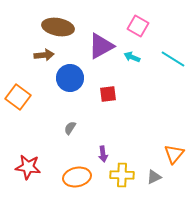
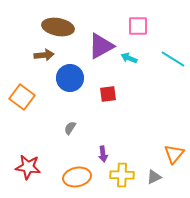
pink square: rotated 30 degrees counterclockwise
cyan arrow: moved 3 px left, 1 px down
orange square: moved 4 px right
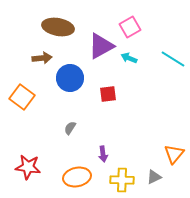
pink square: moved 8 px left, 1 px down; rotated 30 degrees counterclockwise
brown arrow: moved 2 px left, 3 px down
yellow cross: moved 5 px down
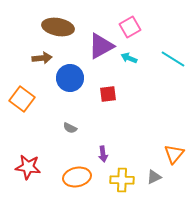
orange square: moved 2 px down
gray semicircle: rotated 96 degrees counterclockwise
